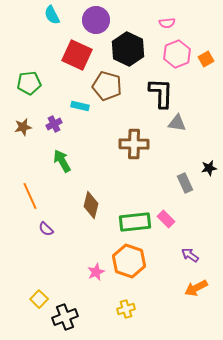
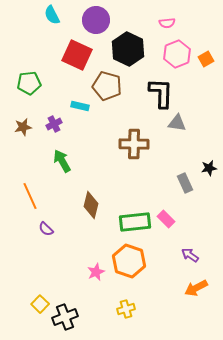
yellow square: moved 1 px right, 5 px down
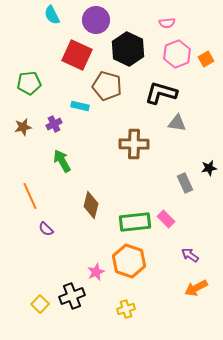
black L-shape: rotated 76 degrees counterclockwise
black cross: moved 7 px right, 21 px up
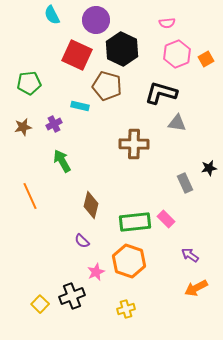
black hexagon: moved 6 px left
purple semicircle: moved 36 px right, 12 px down
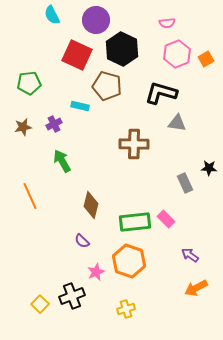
black star: rotated 14 degrees clockwise
